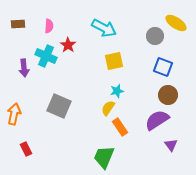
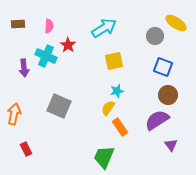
cyan arrow: rotated 60 degrees counterclockwise
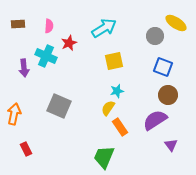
red star: moved 1 px right, 2 px up; rotated 14 degrees clockwise
purple semicircle: moved 2 px left
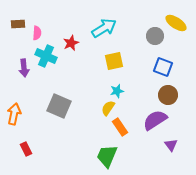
pink semicircle: moved 12 px left, 7 px down
red star: moved 2 px right
green trapezoid: moved 3 px right, 1 px up
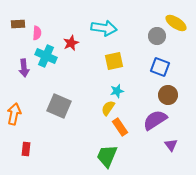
cyan arrow: rotated 40 degrees clockwise
gray circle: moved 2 px right
blue square: moved 3 px left
red rectangle: rotated 32 degrees clockwise
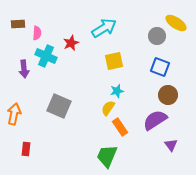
cyan arrow: rotated 40 degrees counterclockwise
purple arrow: moved 1 px down
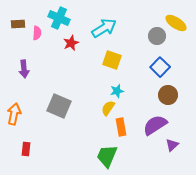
cyan cross: moved 13 px right, 38 px up
yellow square: moved 2 px left, 1 px up; rotated 30 degrees clockwise
blue square: rotated 24 degrees clockwise
purple semicircle: moved 5 px down
orange rectangle: moved 1 px right; rotated 24 degrees clockwise
purple triangle: moved 1 px right; rotated 24 degrees clockwise
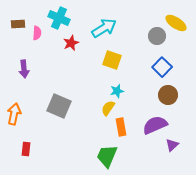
blue square: moved 2 px right
purple semicircle: rotated 10 degrees clockwise
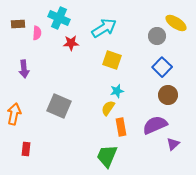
red star: rotated 21 degrees clockwise
purple triangle: moved 1 px right, 1 px up
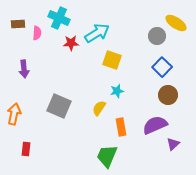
cyan arrow: moved 7 px left, 5 px down
yellow semicircle: moved 9 px left
